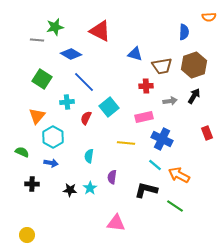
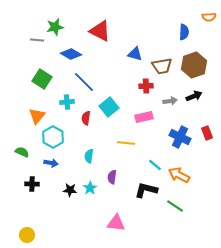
black arrow: rotated 35 degrees clockwise
red semicircle: rotated 16 degrees counterclockwise
blue cross: moved 18 px right, 2 px up
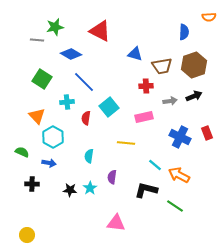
orange triangle: rotated 24 degrees counterclockwise
blue arrow: moved 2 px left
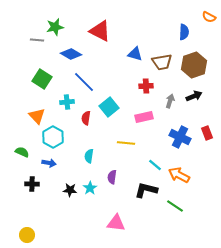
orange semicircle: rotated 32 degrees clockwise
brown trapezoid: moved 4 px up
gray arrow: rotated 64 degrees counterclockwise
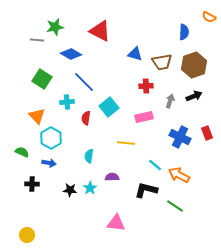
cyan hexagon: moved 2 px left, 1 px down
purple semicircle: rotated 80 degrees clockwise
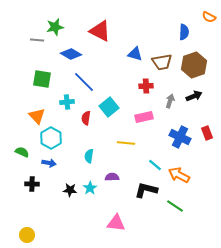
green square: rotated 24 degrees counterclockwise
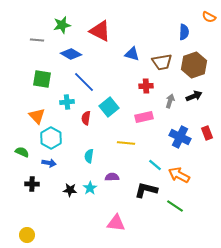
green star: moved 7 px right, 2 px up
blue triangle: moved 3 px left
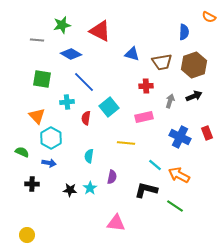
purple semicircle: rotated 104 degrees clockwise
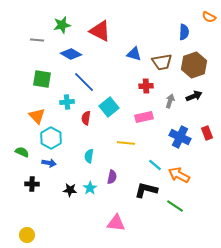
blue triangle: moved 2 px right
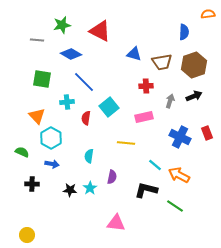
orange semicircle: moved 1 px left, 3 px up; rotated 144 degrees clockwise
blue arrow: moved 3 px right, 1 px down
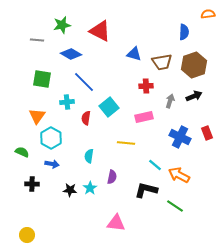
orange triangle: rotated 18 degrees clockwise
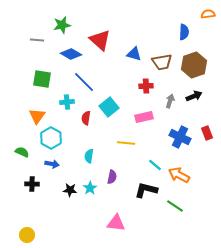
red triangle: moved 9 px down; rotated 15 degrees clockwise
